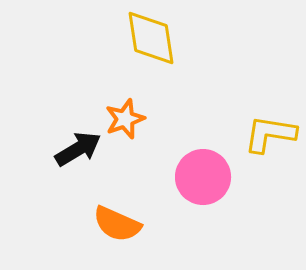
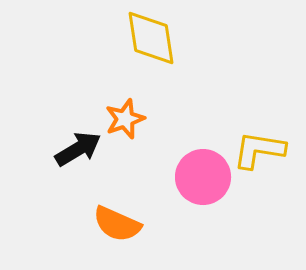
yellow L-shape: moved 11 px left, 16 px down
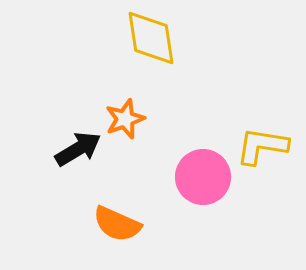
yellow L-shape: moved 3 px right, 4 px up
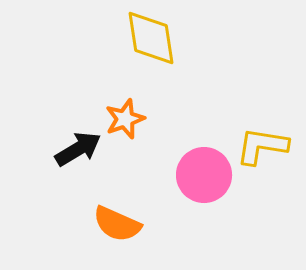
pink circle: moved 1 px right, 2 px up
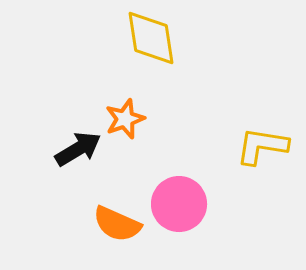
pink circle: moved 25 px left, 29 px down
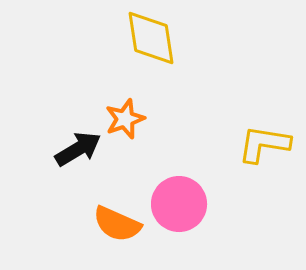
yellow L-shape: moved 2 px right, 2 px up
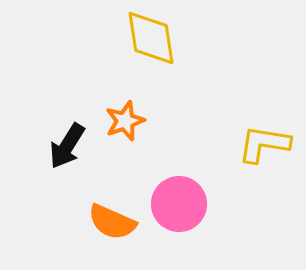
orange star: moved 2 px down
black arrow: moved 11 px left, 3 px up; rotated 153 degrees clockwise
orange semicircle: moved 5 px left, 2 px up
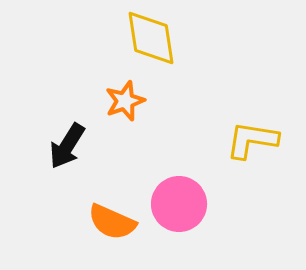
orange star: moved 20 px up
yellow L-shape: moved 12 px left, 4 px up
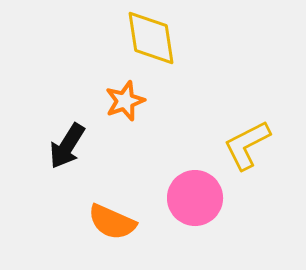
yellow L-shape: moved 5 px left, 5 px down; rotated 36 degrees counterclockwise
pink circle: moved 16 px right, 6 px up
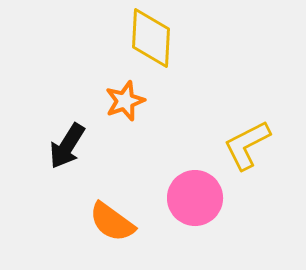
yellow diamond: rotated 12 degrees clockwise
orange semicircle: rotated 12 degrees clockwise
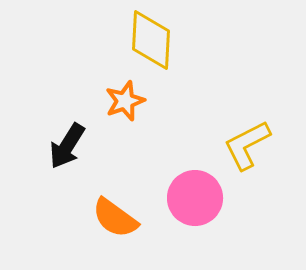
yellow diamond: moved 2 px down
orange semicircle: moved 3 px right, 4 px up
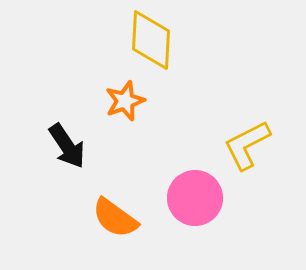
black arrow: rotated 66 degrees counterclockwise
